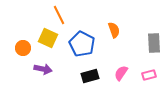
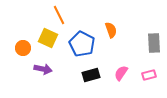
orange semicircle: moved 3 px left
black rectangle: moved 1 px right, 1 px up
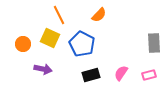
orange semicircle: moved 12 px left, 15 px up; rotated 63 degrees clockwise
yellow square: moved 2 px right
orange circle: moved 4 px up
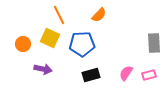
blue pentagon: rotated 30 degrees counterclockwise
pink semicircle: moved 5 px right
